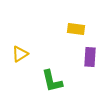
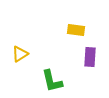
yellow rectangle: moved 1 px down
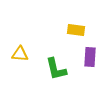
yellow triangle: rotated 36 degrees clockwise
green L-shape: moved 4 px right, 12 px up
